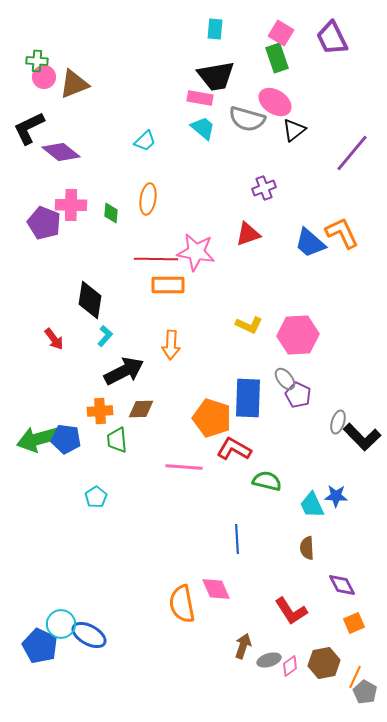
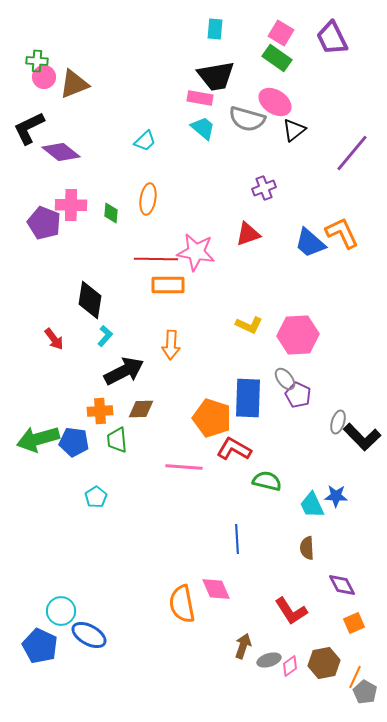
green rectangle at (277, 58): rotated 36 degrees counterclockwise
blue pentagon at (66, 439): moved 8 px right, 3 px down
cyan circle at (61, 624): moved 13 px up
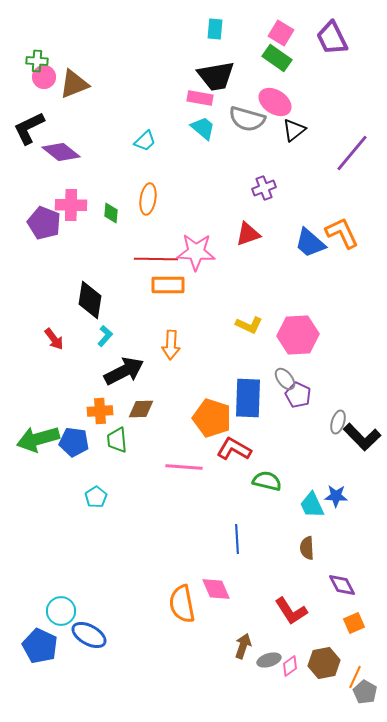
pink star at (196, 252): rotated 6 degrees counterclockwise
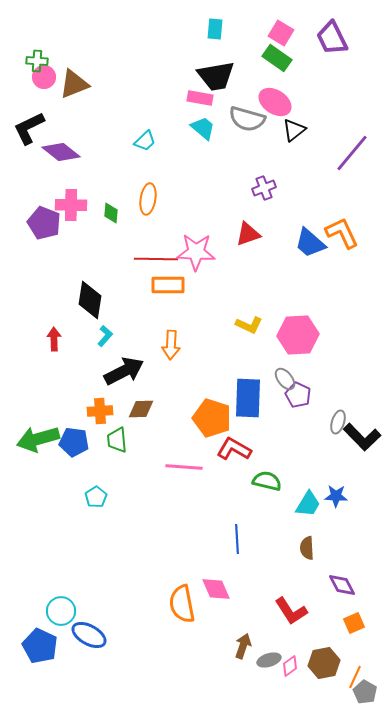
red arrow at (54, 339): rotated 145 degrees counterclockwise
cyan trapezoid at (312, 505): moved 4 px left, 1 px up; rotated 124 degrees counterclockwise
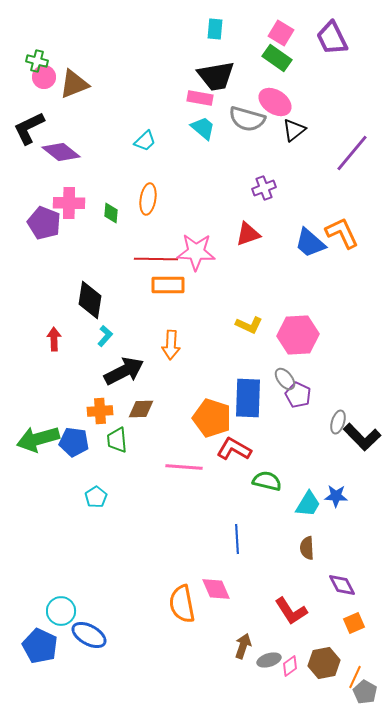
green cross at (37, 61): rotated 10 degrees clockwise
pink cross at (71, 205): moved 2 px left, 2 px up
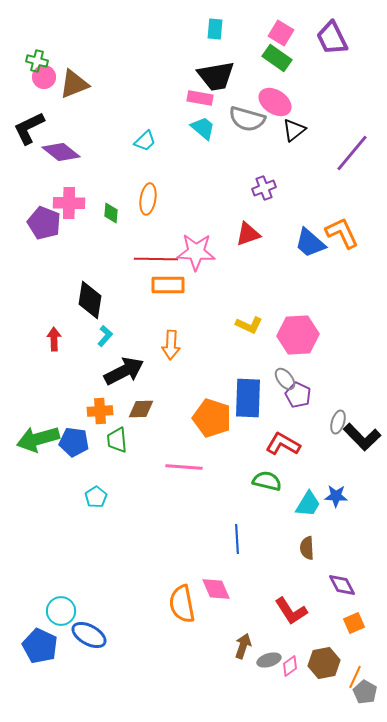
red L-shape at (234, 449): moved 49 px right, 5 px up
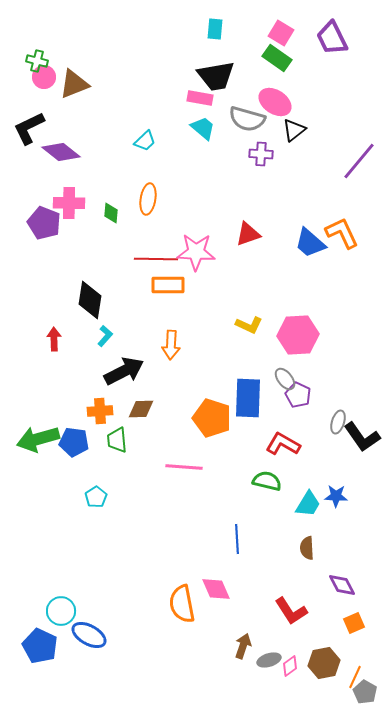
purple line at (352, 153): moved 7 px right, 8 px down
purple cross at (264, 188): moved 3 px left, 34 px up; rotated 25 degrees clockwise
black L-shape at (362, 437): rotated 9 degrees clockwise
